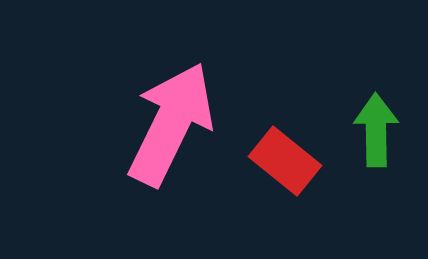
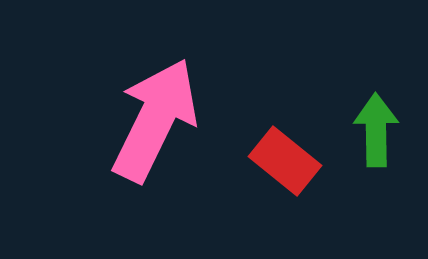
pink arrow: moved 16 px left, 4 px up
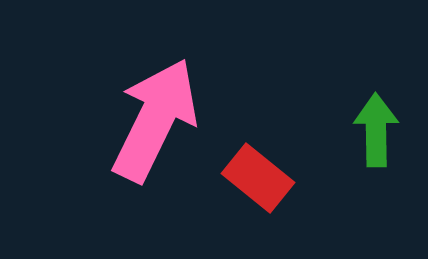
red rectangle: moved 27 px left, 17 px down
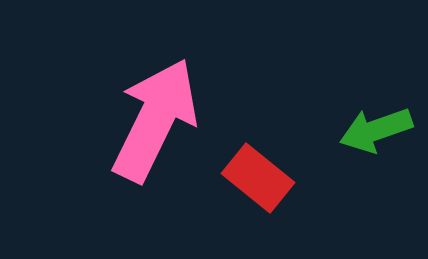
green arrow: rotated 108 degrees counterclockwise
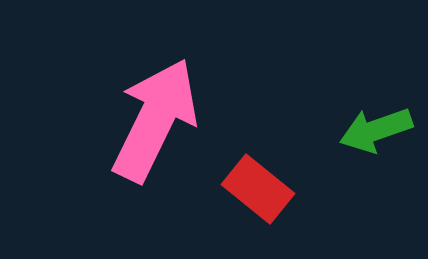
red rectangle: moved 11 px down
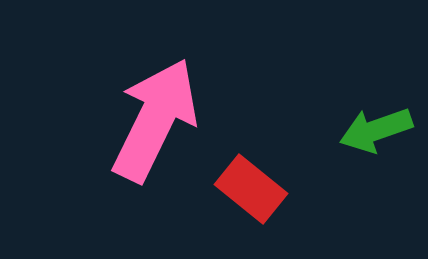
red rectangle: moved 7 px left
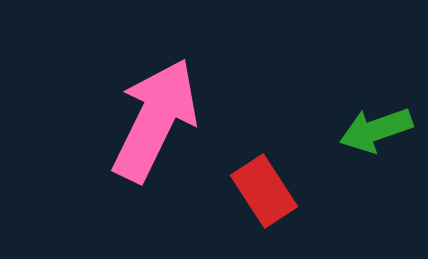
red rectangle: moved 13 px right, 2 px down; rotated 18 degrees clockwise
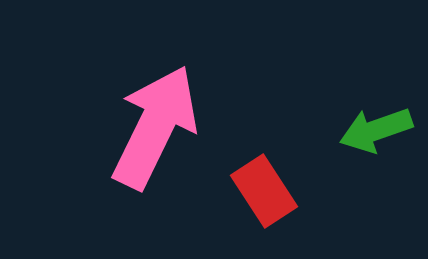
pink arrow: moved 7 px down
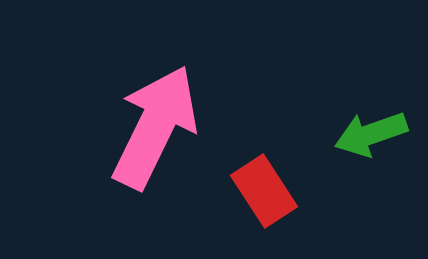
green arrow: moved 5 px left, 4 px down
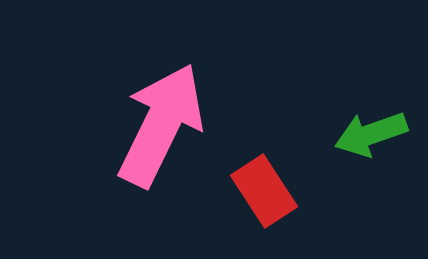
pink arrow: moved 6 px right, 2 px up
